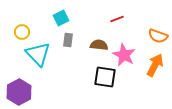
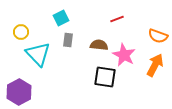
yellow circle: moved 1 px left
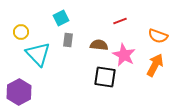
red line: moved 3 px right, 2 px down
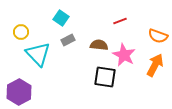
cyan square: rotated 28 degrees counterclockwise
gray rectangle: rotated 56 degrees clockwise
